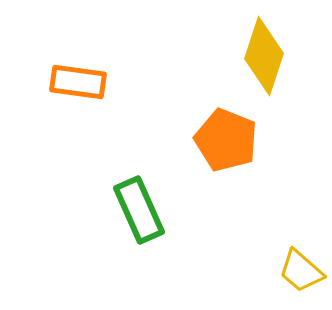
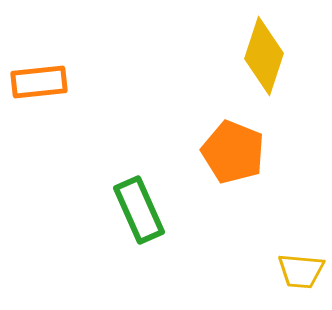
orange rectangle: moved 39 px left; rotated 14 degrees counterclockwise
orange pentagon: moved 7 px right, 12 px down
yellow trapezoid: rotated 36 degrees counterclockwise
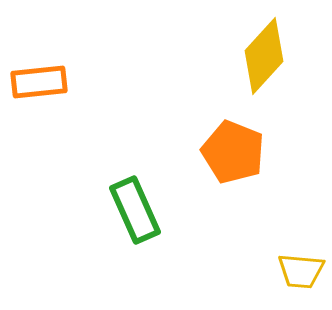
yellow diamond: rotated 24 degrees clockwise
green rectangle: moved 4 px left
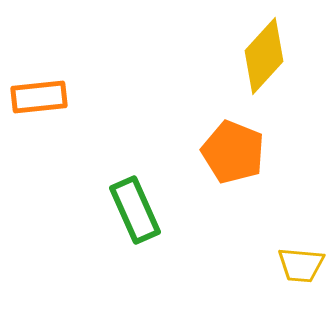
orange rectangle: moved 15 px down
yellow trapezoid: moved 6 px up
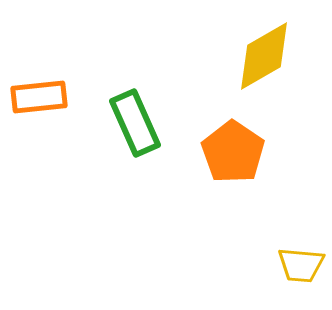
yellow diamond: rotated 18 degrees clockwise
orange pentagon: rotated 12 degrees clockwise
green rectangle: moved 87 px up
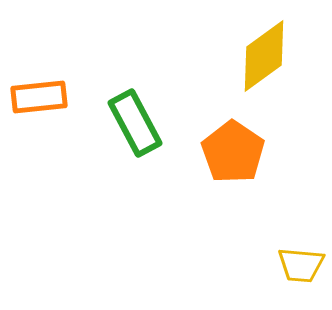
yellow diamond: rotated 6 degrees counterclockwise
green rectangle: rotated 4 degrees counterclockwise
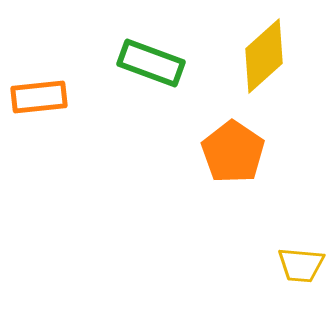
yellow diamond: rotated 6 degrees counterclockwise
green rectangle: moved 16 px right, 60 px up; rotated 42 degrees counterclockwise
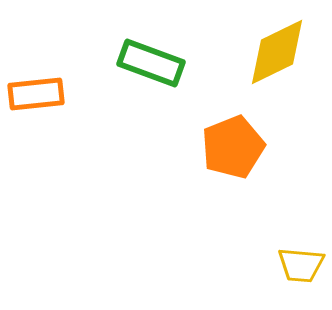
yellow diamond: moved 13 px right, 4 px up; rotated 16 degrees clockwise
orange rectangle: moved 3 px left, 3 px up
orange pentagon: moved 5 px up; rotated 16 degrees clockwise
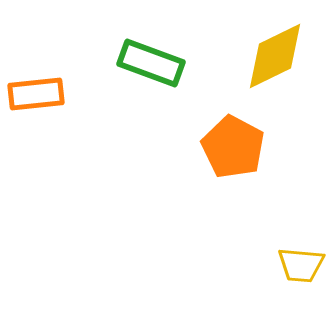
yellow diamond: moved 2 px left, 4 px down
orange pentagon: rotated 22 degrees counterclockwise
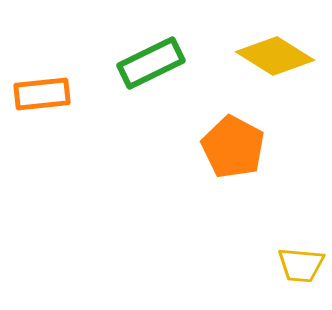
yellow diamond: rotated 58 degrees clockwise
green rectangle: rotated 46 degrees counterclockwise
orange rectangle: moved 6 px right
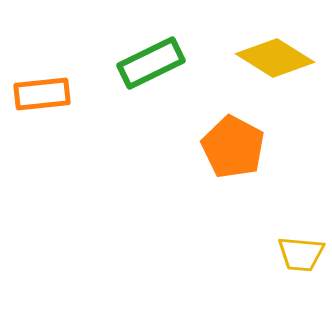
yellow diamond: moved 2 px down
yellow trapezoid: moved 11 px up
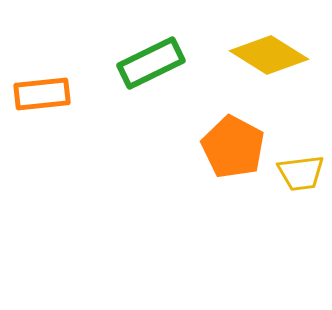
yellow diamond: moved 6 px left, 3 px up
yellow trapezoid: moved 81 px up; rotated 12 degrees counterclockwise
